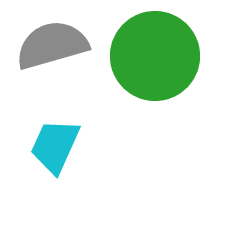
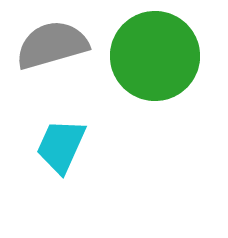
cyan trapezoid: moved 6 px right
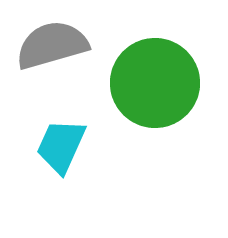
green circle: moved 27 px down
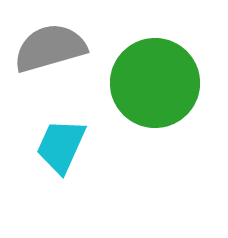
gray semicircle: moved 2 px left, 3 px down
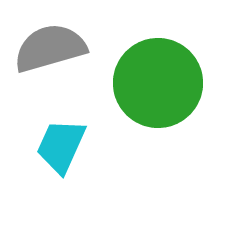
green circle: moved 3 px right
